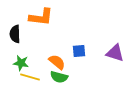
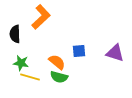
orange L-shape: rotated 50 degrees counterclockwise
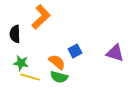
blue square: moved 4 px left; rotated 24 degrees counterclockwise
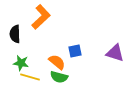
blue square: rotated 16 degrees clockwise
